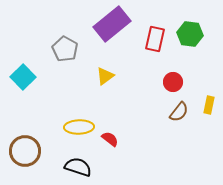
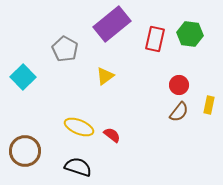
red circle: moved 6 px right, 3 px down
yellow ellipse: rotated 24 degrees clockwise
red semicircle: moved 2 px right, 4 px up
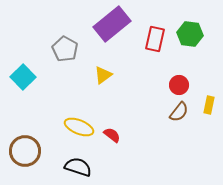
yellow triangle: moved 2 px left, 1 px up
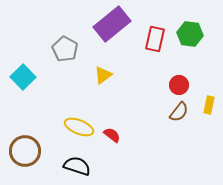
black semicircle: moved 1 px left, 1 px up
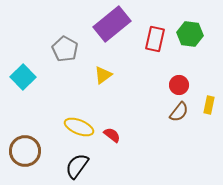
black semicircle: rotated 72 degrees counterclockwise
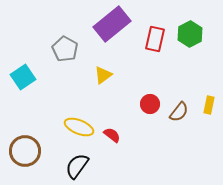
green hexagon: rotated 25 degrees clockwise
cyan square: rotated 10 degrees clockwise
red circle: moved 29 px left, 19 px down
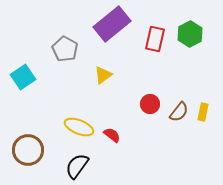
yellow rectangle: moved 6 px left, 7 px down
brown circle: moved 3 px right, 1 px up
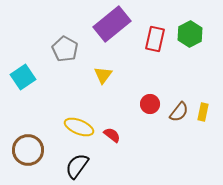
yellow triangle: rotated 18 degrees counterclockwise
